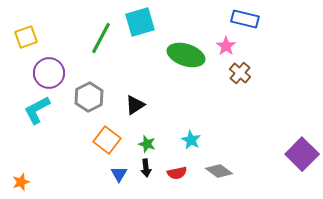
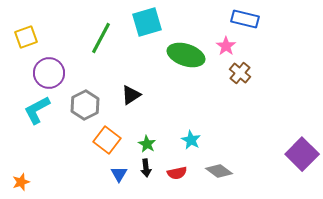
cyan square: moved 7 px right
gray hexagon: moved 4 px left, 8 px down
black triangle: moved 4 px left, 10 px up
green star: rotated 12 degrees clockwise
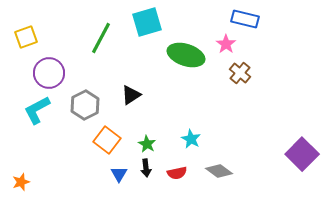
pink star: moved 2 px up
cyan star: moved 1 px up
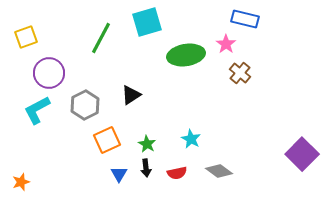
green ellipse: rotated 27 degrees counterclockwise
orange square: rotated 28 degrees clockwise
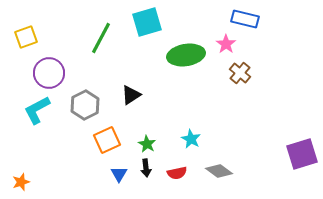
purple square: rotated 28 degrees clockwise
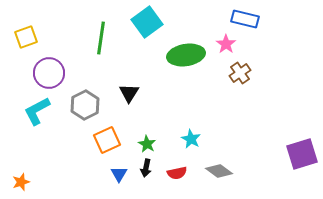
cyan square: rotated 20 degrees counterclockwise
green line: rotated 20 degrees counterclockwise
brown cross: rotated 15 degrees clockwise
black triangle: moved 2 px left, 2 px up; rotated 25 degrees counterclockwise
cyan L-shape: moved 1 px down
black arrow: rotated 18 degrees clockwise
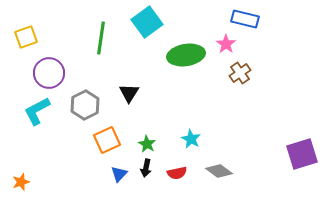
blue triangle: rotated 12 degrees clockwise
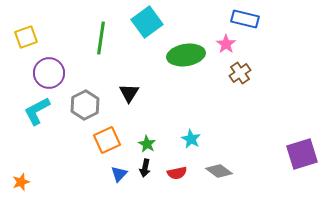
black arrow: moved 1 px left
